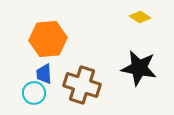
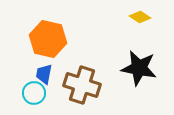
orange hexagon: rotated 18 degrees clockwise
blue trapezoid: rotated 15 degrees clockwise
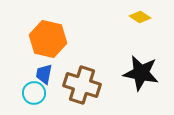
black star: moved 2 px right, 5 px down
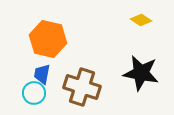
yellow diamond: moved 1 px right, 3 px down
blue trapezoid: moved 2 px left
brown cross: moved 2 px down
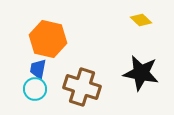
yellow diamond: rotated 10 degrees clockwise
blue trapezoid: moved 4 px left, 5 px up
cyan circle: moved 1 px right, 4 px up
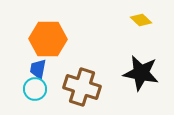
orange hexagon: rotated 12 degrees counterclockwise
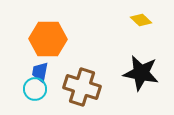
blue trapezoid: moved 2 px right, 3 px down
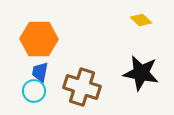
orange hexagon: moved 9 px left
cyan circle: moved 1 px left, 2 px down
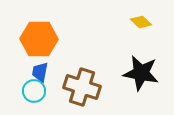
yellow diamond: moved 2 px down
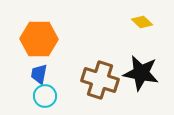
yellow diamond: moved 1 px right
blue trapezoid: moved 1 px left, 2 px down
brown cross: moved 18 px right, 7 px up
cyan circle: moved 11 px right, 5 px down
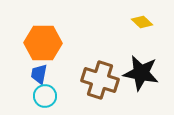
orange hexagon: moved 4 px right, 4 px down
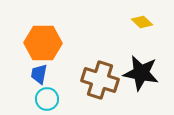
cyan circle: moved 2 px right, 3 px down
